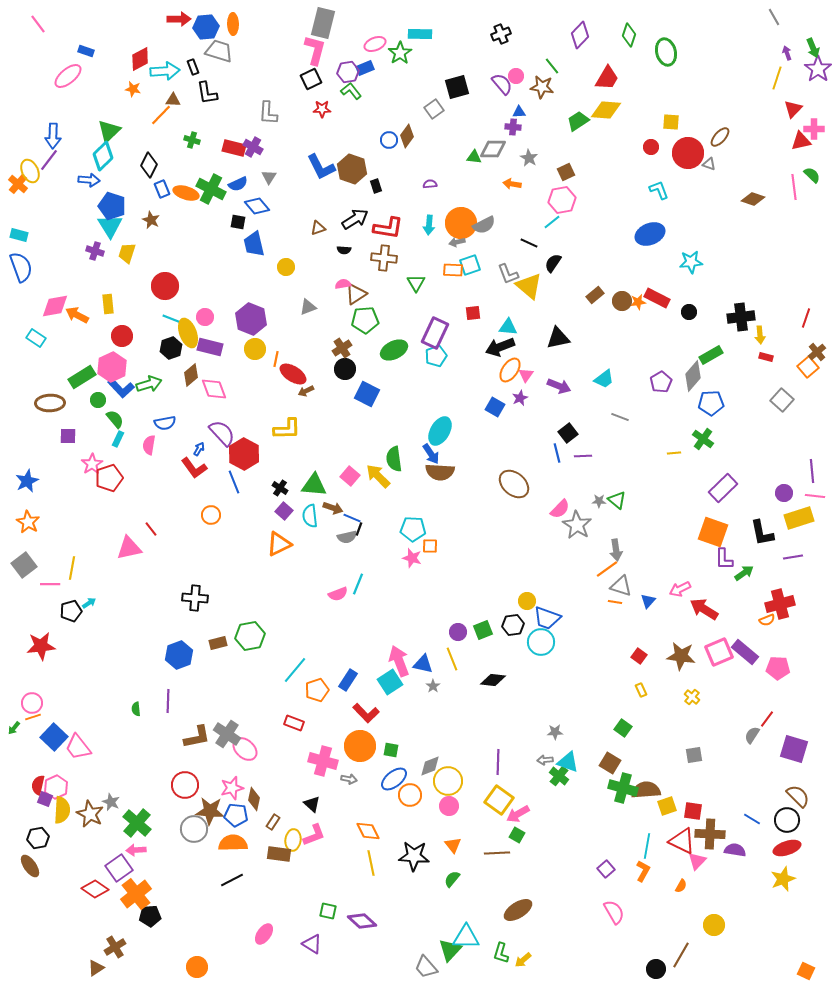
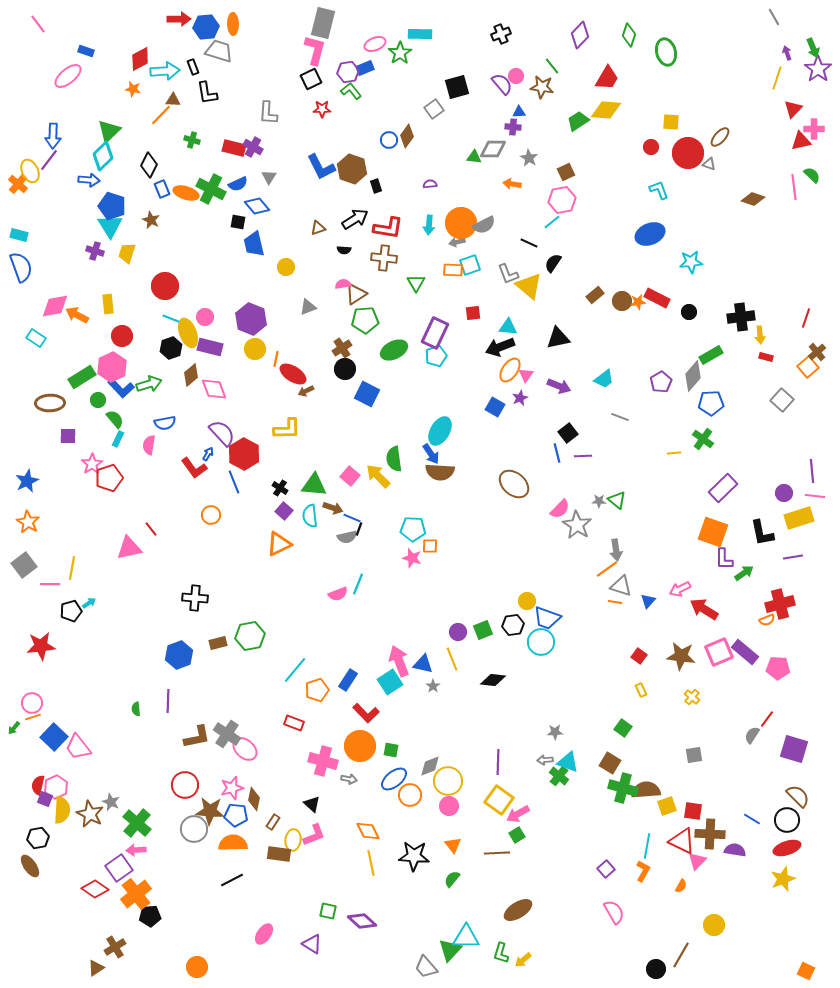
blue arrow at (199, 449): moved 9 px right, 5 px down
green square at (517, 835): rotated 28 degrees clockwise
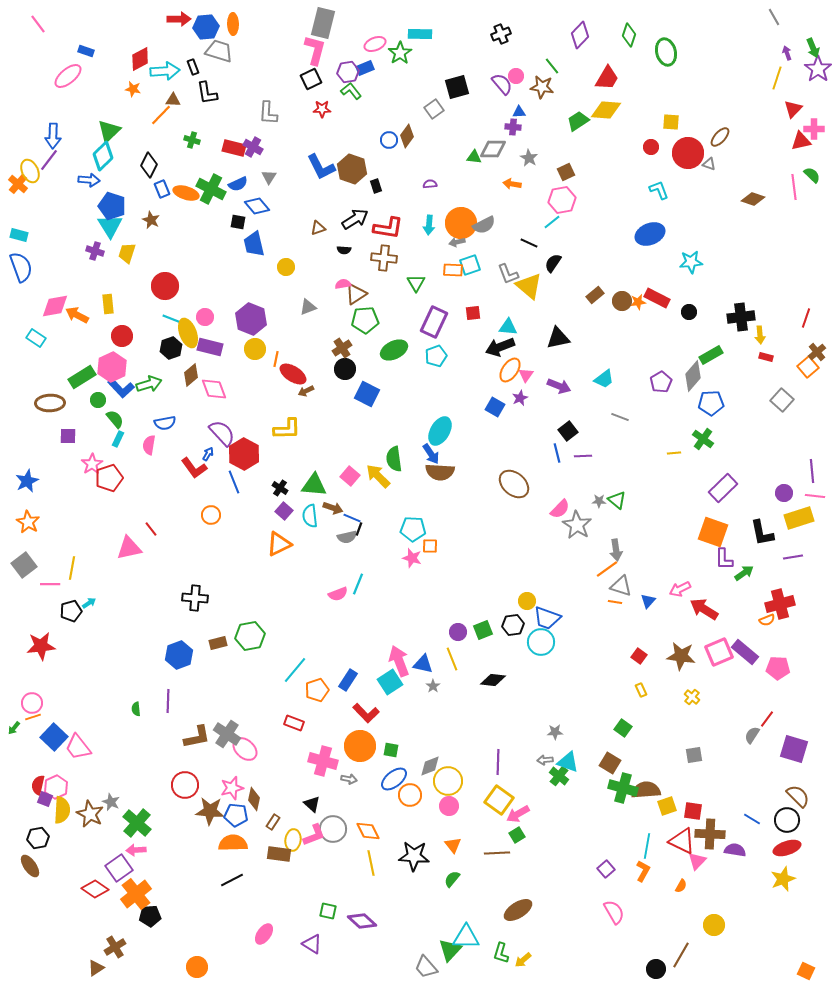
purple rectangle at (435, 333): moved 1 px left, 11 px up
black square at (568, 433): moved 2 px up
gray circle at (194, 829): moved 139 px right
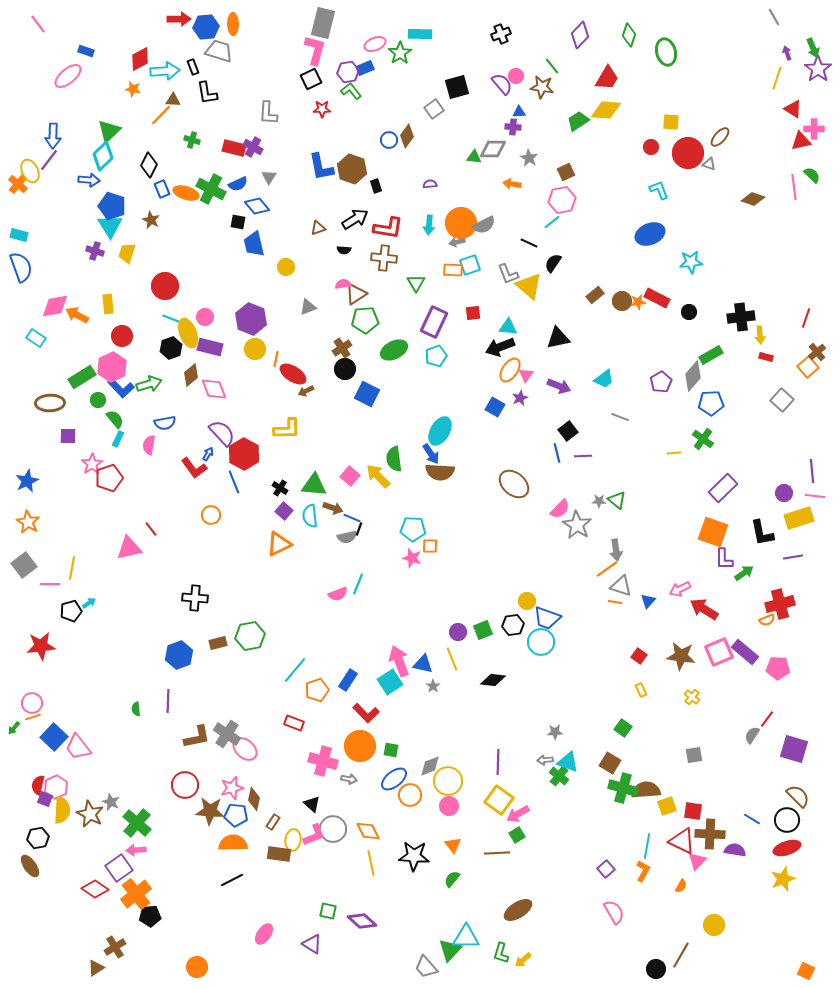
red triangle at (793, 109): rotated 42 degrees counterclockwise
blue L-shape at (321, 167): rotated 16 degrees clockwise
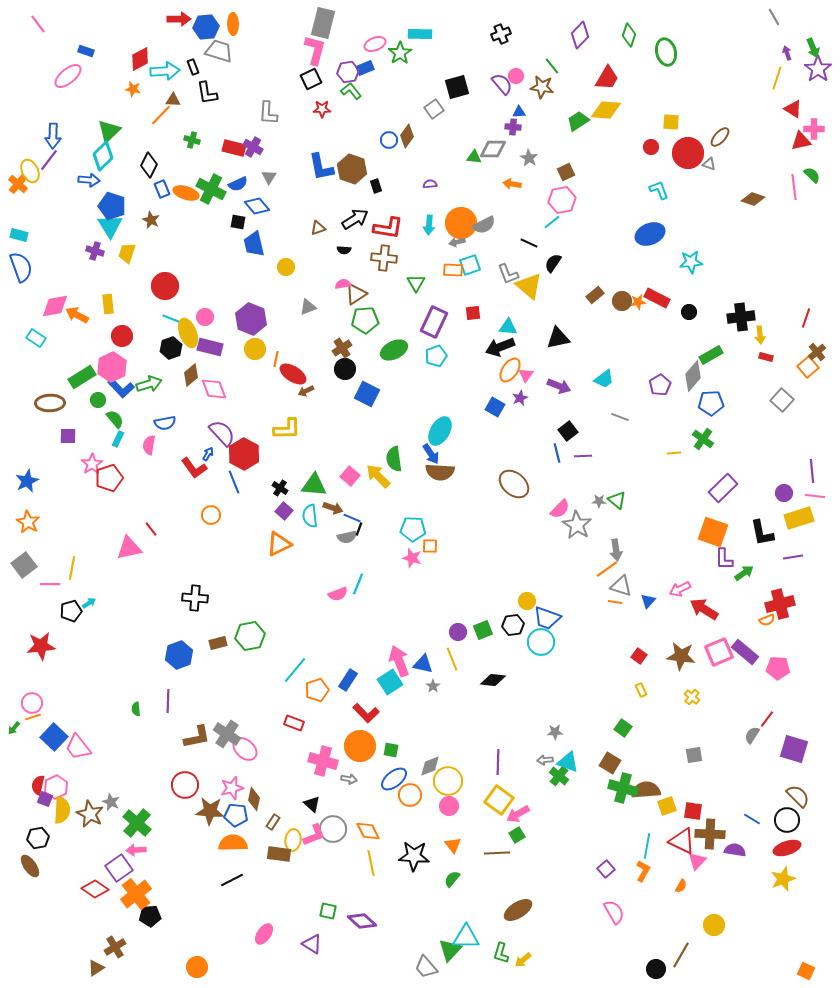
purple pentagon at (661, 382): moved 1 px left, 3 px down
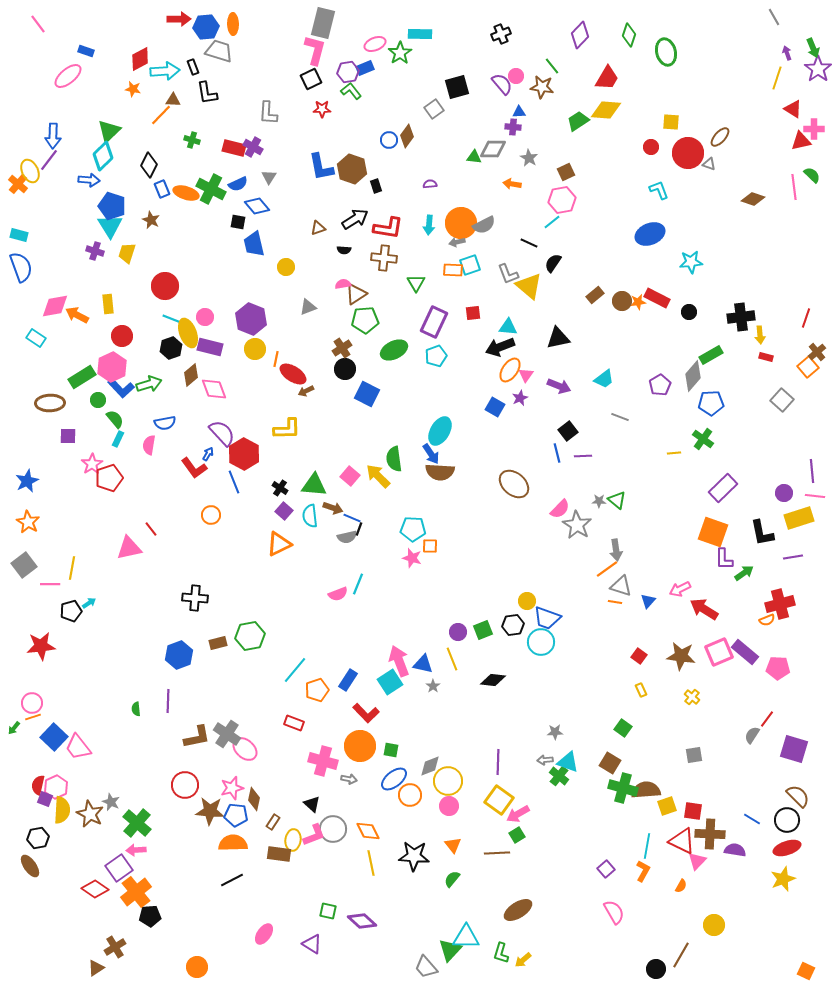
orange cross at (136, 894): moved 2 px up
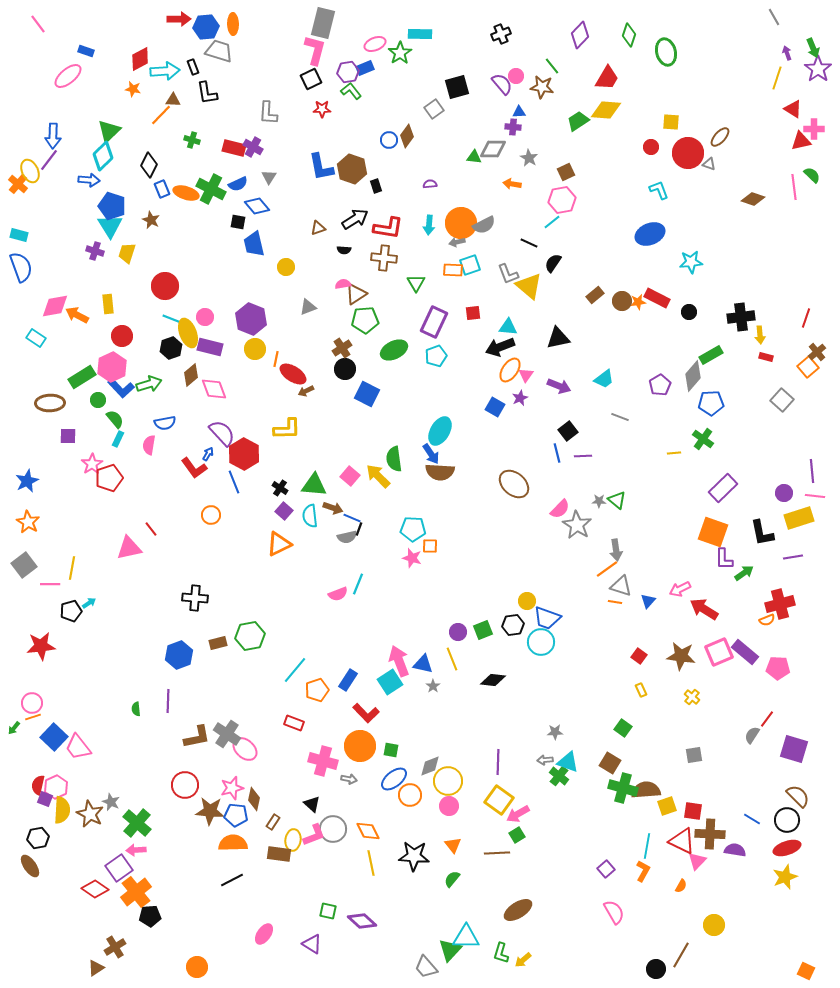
yellow star at (783, 879): moved 2 px right, 2 px up
